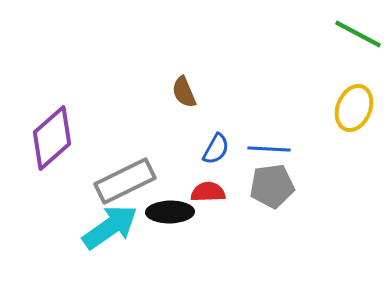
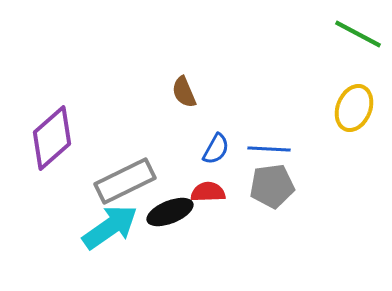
black ellipse: rotated 21 degrees counterclockwise
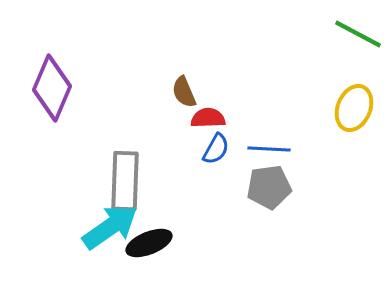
purple diamond: moved 50 px up; rotated 26 degrees counterclockwise
gray rectangle: rotated 62 degrees counterclockwise
gray pentagon: moved 3 px left, 1 px down
red semicircle: moved 74 px up
black ellipse: moved 21 px left, 31 px down
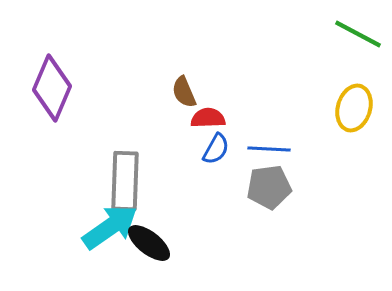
yellow ellipse: rotated 6 degrees counterclockwise
black ellipse: rotated 60 degrees clockwise
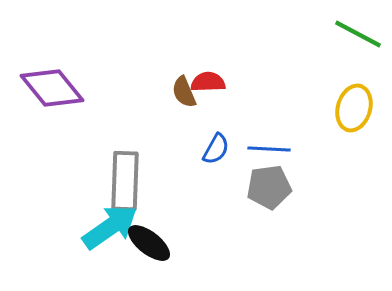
purple diamond: rotated 62 degrees counterclockwise
red semicircle: moved 36 px up
